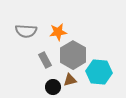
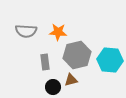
orange star: rotated 12 degrees clockwise
gray hexagon: moved 4 px right; rotated 16 degrees clockwise
gray rectangle: moved 2 px down; rotated 21 degrees clockwise
cyan hexagon: moved 11 px right, 12 px up
brown triangle: moved 1 px right
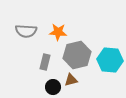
gray rectangle: rotated 21 degrees clockwise
